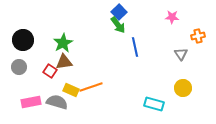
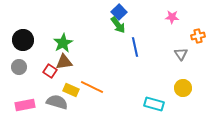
orange line: moved 1 px right; rotated 45 degrees clockwise
pink rectangle: moved 6 px left, 3 px down
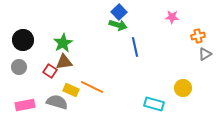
green arrow: rotated 36 degrees counterclockwise
gray triangle: moved 24 px right; rotated 32 degrees clockwise
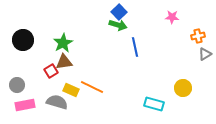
gray circle: moved 2 px left, 18 px down
red square: moved 1 px right; rotated 24 degrees clockwise
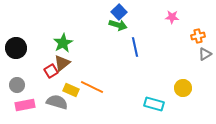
black circle: moved 7 px left, 8 px down
brown triangle: moved 2 px left, 1 px down; rotated 30 degrees counterclockwise
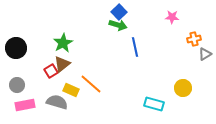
orange cross: moved 4 px left, 3 px down
brown triangle: moved 1 px down
orange line: moved 1 px left, 3 px up; rotated 15 degrees clockwise
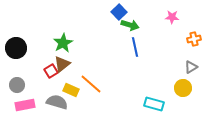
green arrow: moved 12 px right
gray triangle: moved 14 px left, 13 px down
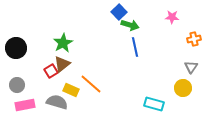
gray triangle: rotated 24 degrees counterclockwise
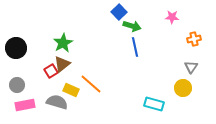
green arrow: moved 2 px right, 1 px down
